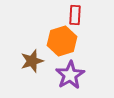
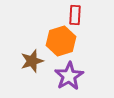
orange hexagon: moved 1 px left
purple star: moved 1 px left, 1 px down
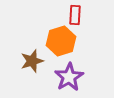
purple star: moved 1 px down
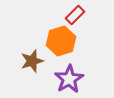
red rectangle: rotated 42 degrees clockwise
purple star: moved 2 px down
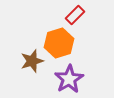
orange hexagon: moved 2 px left, 2 px down
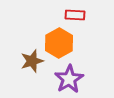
red rectangle: rotated 48 degrees clockwise
orange hexagon: rotated 12 degrees counterclockwise
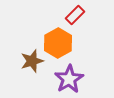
red rectangle: rotated 48 degrees counterclockwise
orange hexagon: moved 1 px left
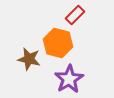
orange hexagon: rotated 16 degrees counterclockwise
brown star: moved 3 px left, 2 px up; rotated 30 degrees clockwise
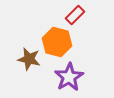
orange hexagon: moved 1 px left, 1 px up
purple star: moved 2 px up
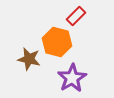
red rectangle: moved 1 px right, 1 px down
purple star: moved 3 px right, 1 px down
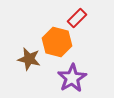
red rectangle: moved 1 px right, 2 px down
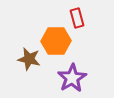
red rectangle: rotated 60 degrees counterclockwise
orange hexagon: moved 1 px left, 1 px up; rotated 16 degrees counterclockwise
